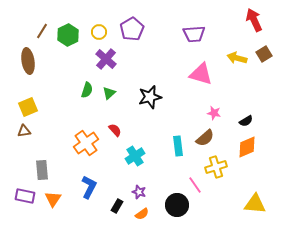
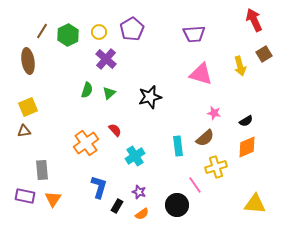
yellow arrow: moved 3 px right, 8 px down; rotated 120 degrees counterclockwise
blue L-shape: moved 10 px right; rotated 10 degrees counterclockwise
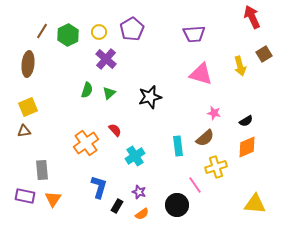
red arrow: moved 2 px left, 3 px up
brown ellipse: moved 3 px down; rotated 15 degrees clockwise
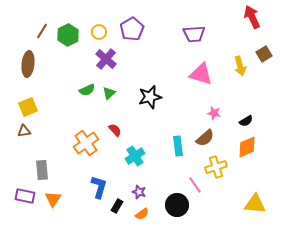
green semicircle: rotated 49 degrees clockwise
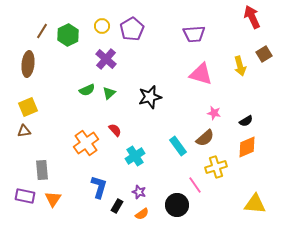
yellow circle: moved 3 px right, 6 px up
cyan rectangle: rotated 30 degrees counterclockwise
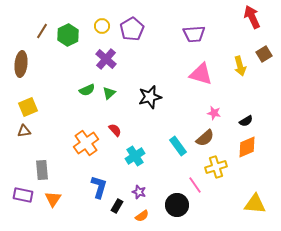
brown ellipse: moved 7 px left
purple rectangle: moved 2 px left, 1 px up
orange semicircle: moved 2 px down
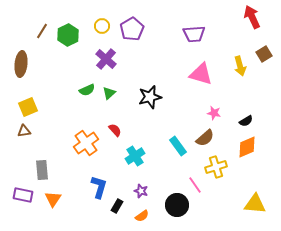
purple star: moved 2 px right, 1 px up
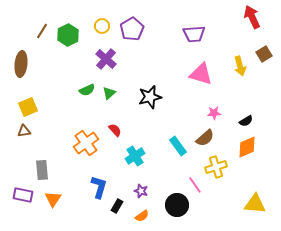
pink star: rotated 16 degrees counterclockwise
